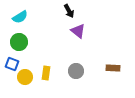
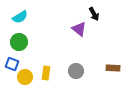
black arrow: moved 25 px right, 3 px down
purple triangle: moved 1 px right, 2 px up
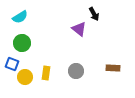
green circle: moved 3 px right, 1 px down
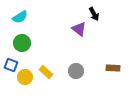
blue square: moved 1 px left, 1 px down
yellow rectangle: moved 1 px up; rotated 56 degrees counterclockwise
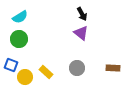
black arrow: moved 12 px left
purple triangle: moved 2 px right, 4 px down
green circle: moved 3 px left, 4 px up
gray circle: moved 1 px right, 3 px up
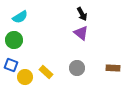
green circle: moved 5 px left, 1 px down
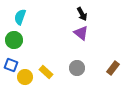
cyan semicircle: rotated 140 degrees clockwise
brown rectangle: rotated 56 degrees counterclockwise
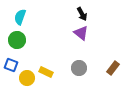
green circle: moved 3 px right
gray circle: moved 2 px right
yellow rectangle: rotated 16 degrees counterclockwise
yellow circle: moved 2 px right, 1 px down
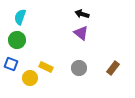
black arrow: rotated 136 degrees clockwise
blue square: moved 1 px up
yellow rectangle: moved 5 px up
yellow circle: moved 3 px right
